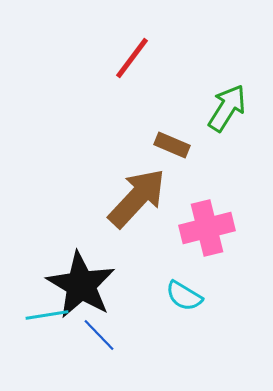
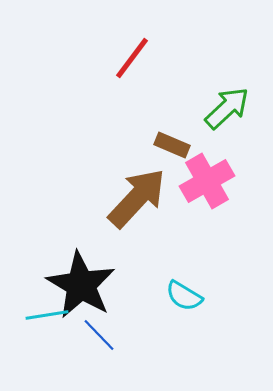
green arrow: rotated 15 degrees clockwise
pink cross: moved 47 px up; rotated 16 degrees counterclockwise
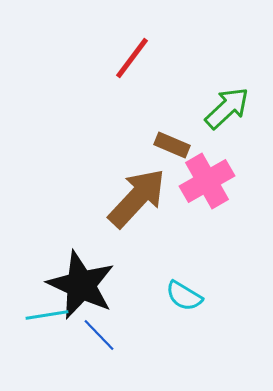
black star: rotated 6 degrees counterclockwise
